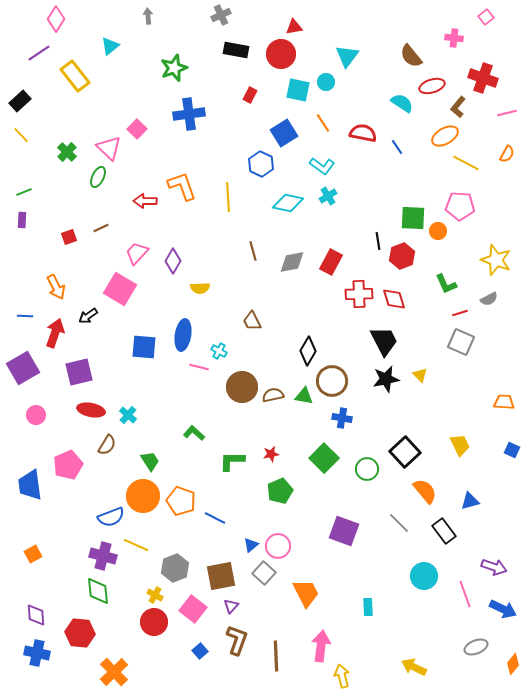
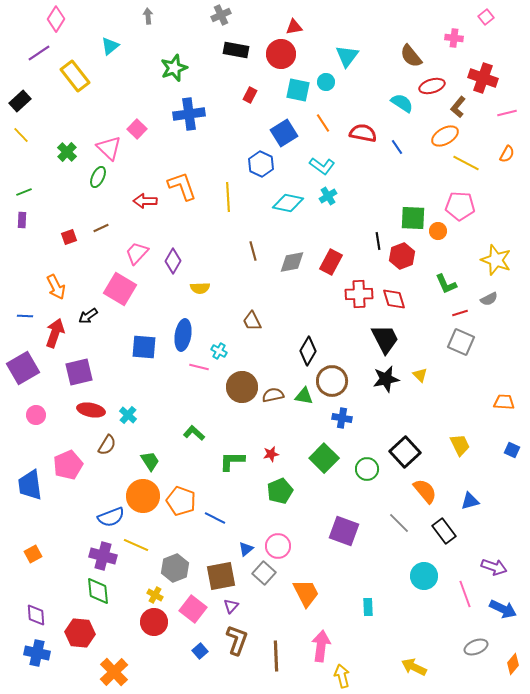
black trapezoid at (384, 341): moved 1 px right, 2 px up
blue triangle at (251, 545): moved 5 px left, 4 px down
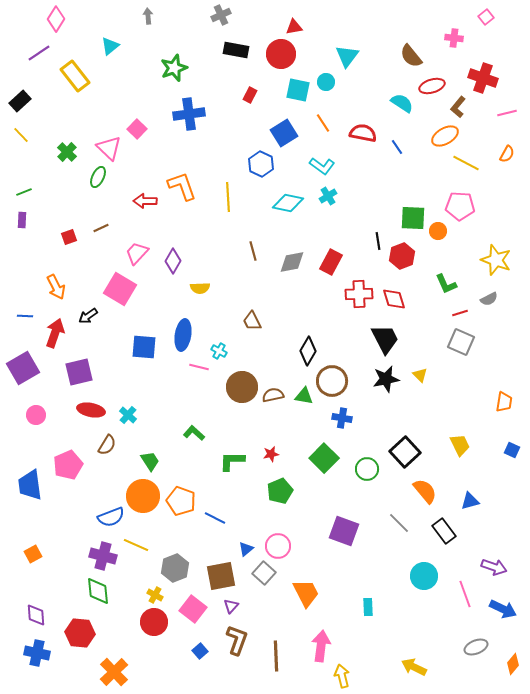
orange trapezoid at (504, 402): rotated 95 degrees clockwise
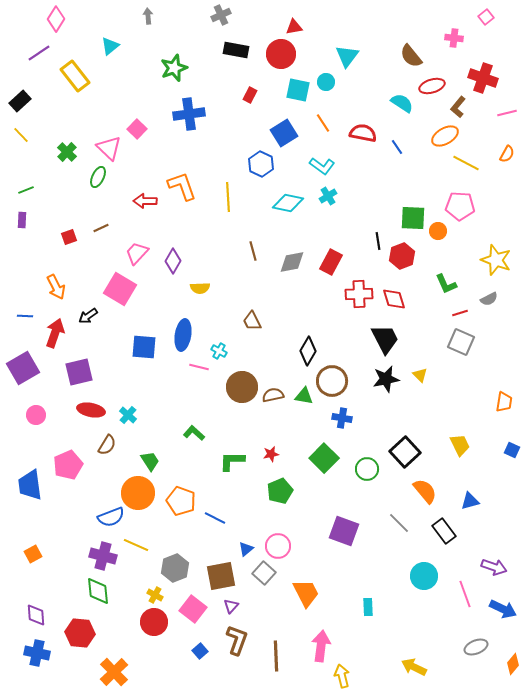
green line at (24, 192): moved 2 px right, 2 px up
orange circle at (143, 496): moved 5 px left, 3 px up
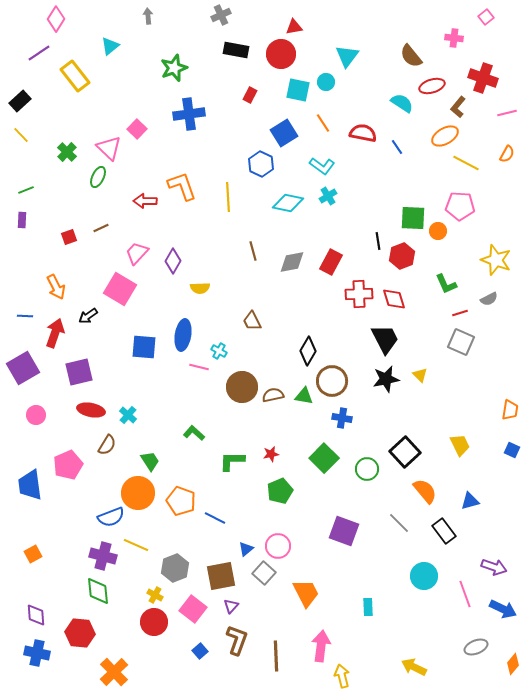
orange trapezoid at (504, 402): moved 6 px right, 8 px down
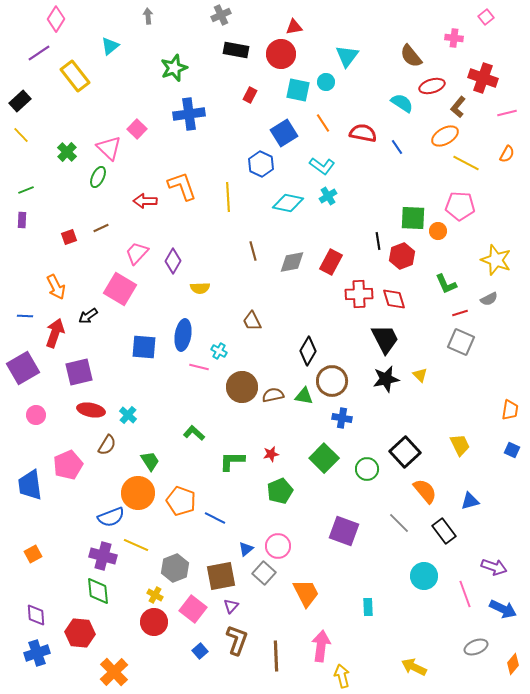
blue cross at (37, 653): rotated 30 degrees counterclockwise
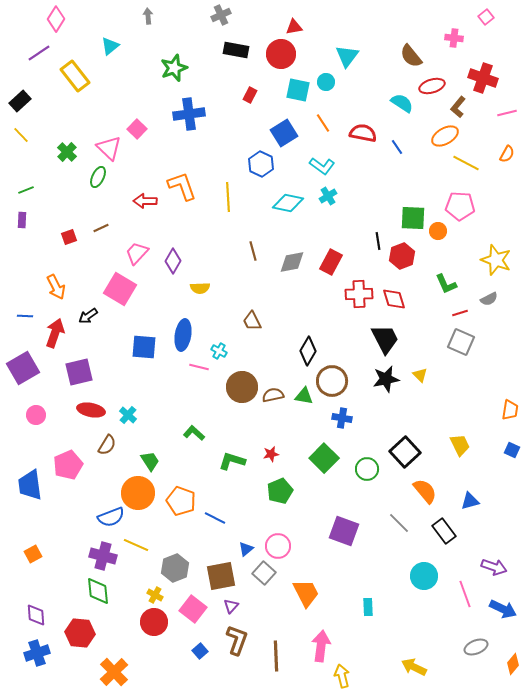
green L-shape at (232, 461): rotated 16 degrees clockwise
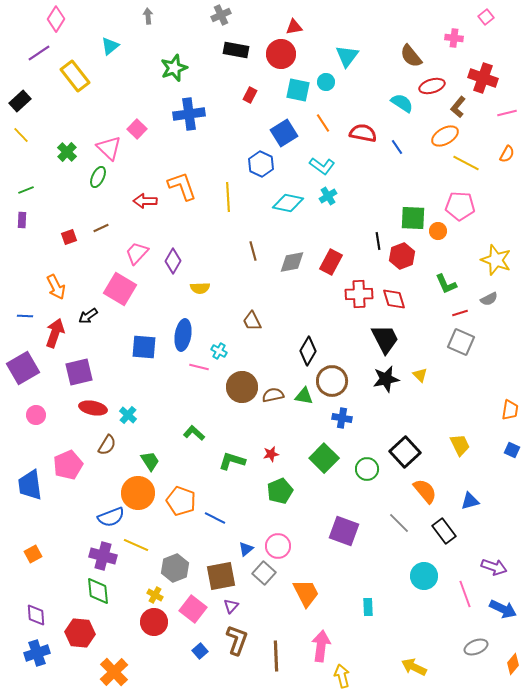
red ellipse at (91, 410): moved 2 px right, 2 px up
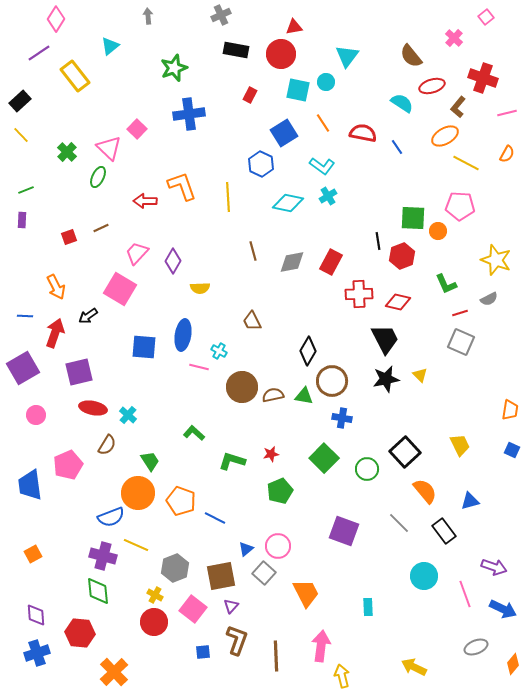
pink cross at (454, 38): rotated 36 degrees clockwise
red diamond at (394, 299): moved 4 px right, 3 px down; rotated 60 degrees counterclockwise
blue square at (200, 651): moved 3 px right, 1 px down; rotated 35 degrees clockwise
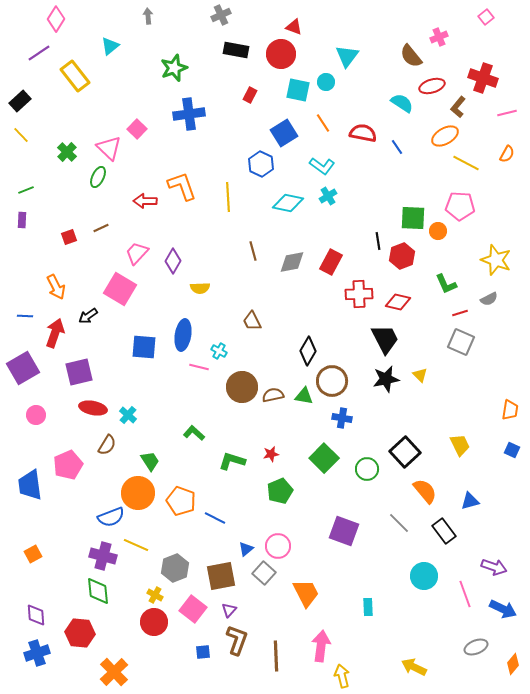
red triangle at (294, 27): rotated 30 degrees clockwise
pink cross at (454, 38): moved 15 px left, 1 px up; rotated 24 degrees clockwise
purple triangle at (231, 606): moved 2 px left, 4 px down
